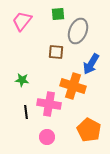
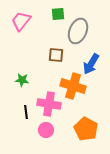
pink trapezoid: moved 1 px left
brown square: moved 3 px down
orange pentagon: moved 3 px left, 1 px up
pink circle: moved 1 px left, 7 px up
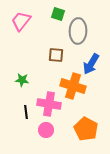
green square: rotated 24 degrees clockwise
gray ellipse: rotated 20 degrees counterclockwise
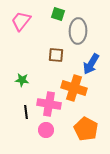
orange cross: moved 1 px right, 2 px down
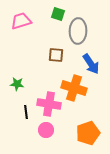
pink trapezoid: rotated 35 degrees clockwise
blue arrow: rotated 65 degrees counterclockwise
green star: moved 5 px left, 4 px down
orange pentagon: moved 2 px right, 4 px down; rotated 25 degrees clockwise
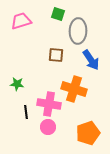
blue arrow: moved 4 px up
orange cross: moved 1 px down
pink circle: moved 2 px right, 3 px up
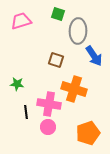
brown square: moved 5 px down; rotated 14 degrees clockwise
blue arrow: moved 3 px right, 4 px up
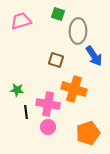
green star: moved 6 px down
pink cross: moved 1 px left
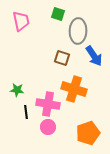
pink trapezoid: rotated 95 degrees clockwise
brown square: moved 6 px right, 2 px up
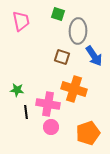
brown square: moved 1 px up
pink circle: moved 3 px right
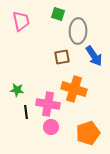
brown square: rotated 28 degrees counterclockwise
